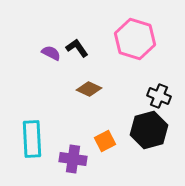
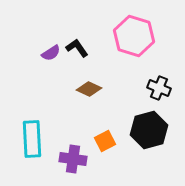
pink hexagon: moved 1 px left, 3 px up
purple semicircle: rotated 120 degrees clockwise
black cross: moved 8 px up
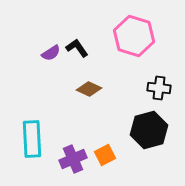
black cross: rotated 15 degrees counterclockwise
orange square: moved 14 px down
purple cross: rotated 32 degrees counterclockwise
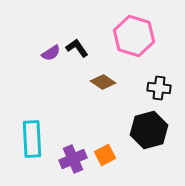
brown diamond: moved 14 px right, 7 px up; rotated 10 degrees clockwise
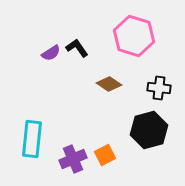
brown diamond: moved 6 px right, 2 px down
cyan rectangle: rotated 9 degrees clockwise
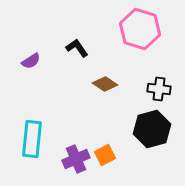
pink hexagon: moved 6 px right, 7 px up
purple semicircle: moved 20 px left, 8 px down
brown diamond: moved 4 px left
black cross: moved 1 px down
black hexagon: moved 3 px right, 1 px up
purple cross: moved 3 px right
